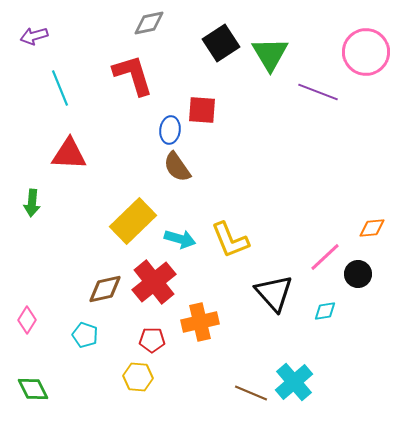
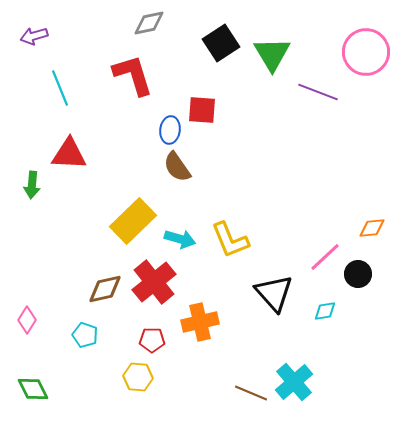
green triangle: moved 2 px right
green arrow: moved 18 px up
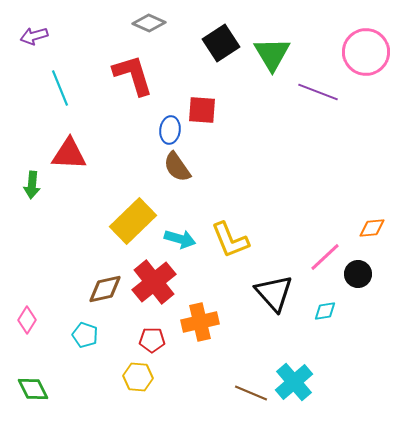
gray diamond: rotated 36 degrees clockwise
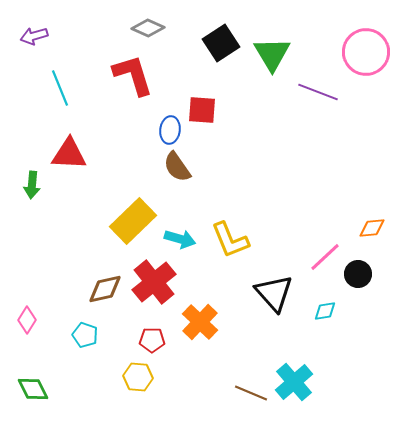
gray diamond: moved 1 px left, 5 px down
orange cross: rotated 33 degrees counterclockwise
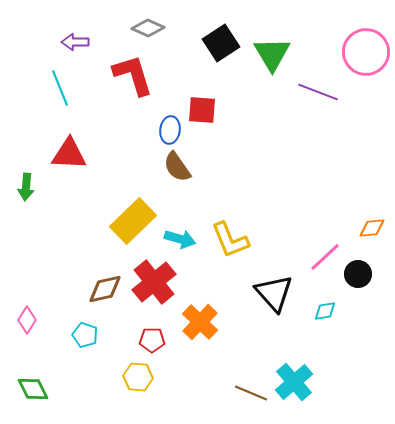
purple arrow: moved 41 px right, 6 px down; rotated 16 degrees clockwise
green arrow: moved 6 px left, 2 px down
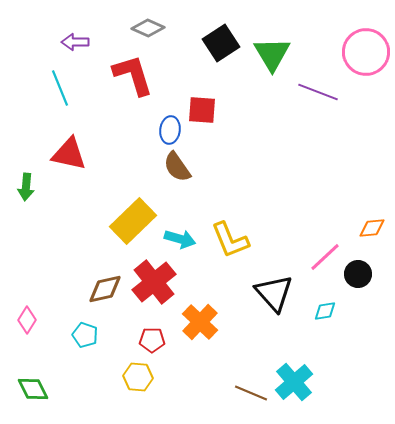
red triangle: rotated 9 degrees clockwise
